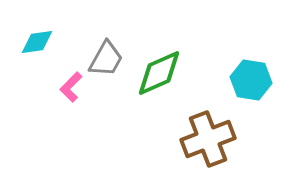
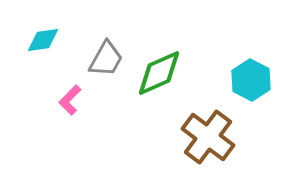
cyan diamond: moved 6 px right, 2 px up
cyan hexagon: rotated 18 degrees clockwise
pink L-shape: moved 1 px left, 13 px down
brown cross: moved 2 px up; rotated 32 degrees counterclockwise
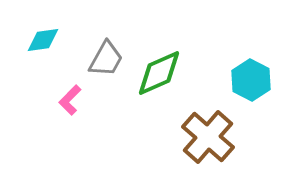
brown cross: rotated 4 degrees clockwise
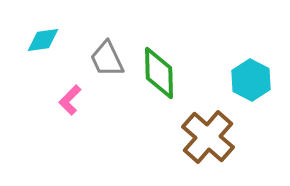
gray trapezoid: moved 1 px right; rotated 126 degrees clockwise
green diamond: rotated 68 degrees counterclockwise
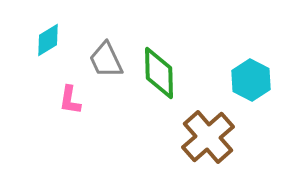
cyan diamond: moved 5 px right; rotated 24 degrees counterclockwise
gray trapezoid: moved 1 px left, 1 px down
pink L-shape: rotated 36 degrees counterclockwise
brown cross: rotated 8 degrees clockwise
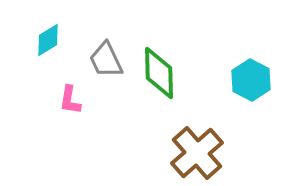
brown cross: moved 11 px left, 16 px down
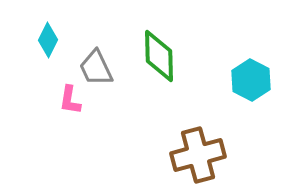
cyan diamond: rotated 32 degrees counterclockwise
gray trapezoid: moved 10 px left, 8 px down
green diamond: moved 17 px up
brown cross: moved 1 px right, 2 px down; rotated 26 degrees clockwise
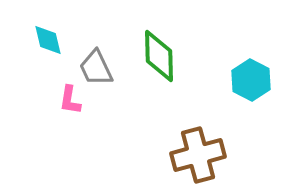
cyan diamond: rotated 40 degrees counterclockwise
